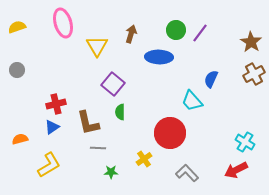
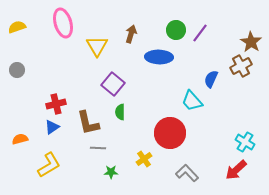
brown cross: moved 13 px left, 8 px up
red arrow: rotated 15 degrees counterclockwise
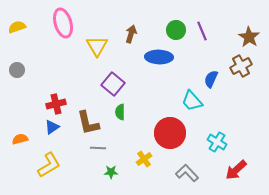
purple line: moved 2 px right, 2 px up; rotated 60 degrees counterclockwise
brown star: moved 2 px left, 5 px up
cyan cross: moved 28 px left
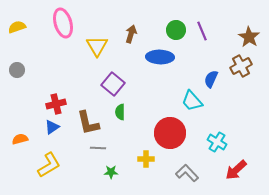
blue ellipse: moved 1 px right
yellow cross: moved 2 px right; rotated 35 degrees clockwise
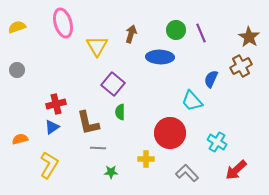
purple line: moved 1 px left, 2 px down
yellow L-shape: rotated 28 degrees counterclockwise
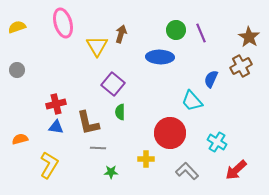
brown arrow: moved 10 px left
blue triangle: moved 4 px right; rotated 42 degrees clockwise
gray L-shape: moved 2 px up
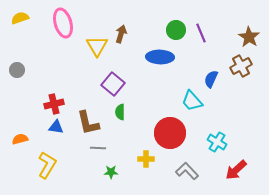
yellow semicircle: moved 3 px right, 9 px up
red cross: moved 2 px left
yellow L-shape: moved 2 px left
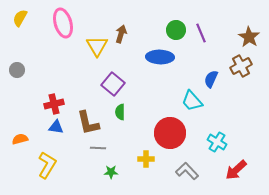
yellow semicircle: rotated 42 degrees counterclockwise
